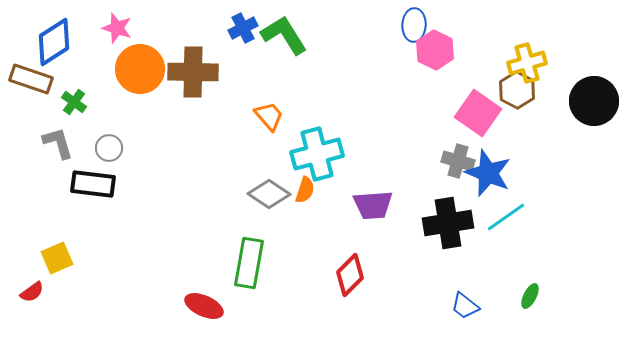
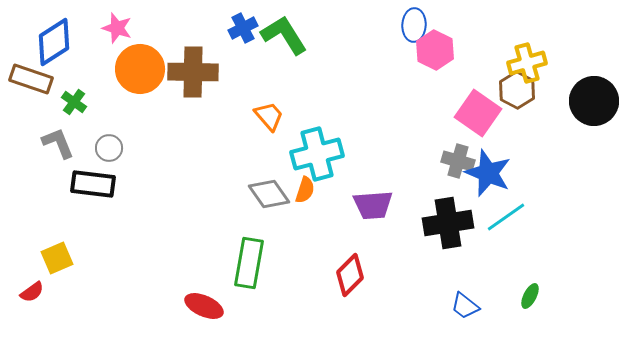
gray L-shape: rotated 6 degrees counterclockwise
gray diamond: rotated 21 degrees clockwise
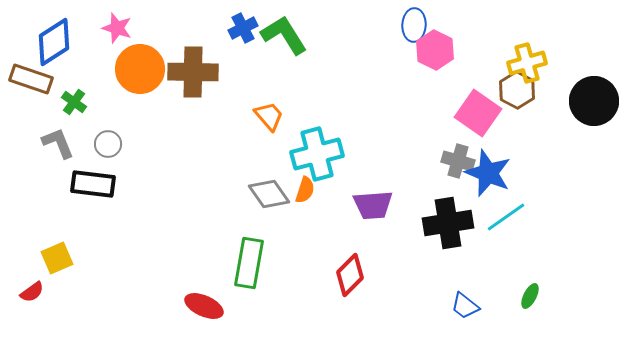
gray circle: moved 1 px left, 4 px up
